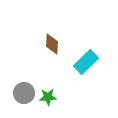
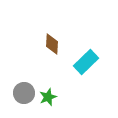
green star: rotated 18 degrees counterclockwise
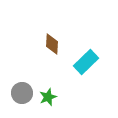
gray circle: moved 2 px left
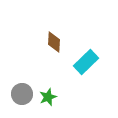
brown diamond: moved 2 px right, 2 px up
gray circle: moved 1 px down
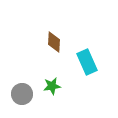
cyan rectangle: moved 1 px right; rotated 70 degrees counterclockwise
green star: moved 4 px right, 11 px up; rotated 12 degrees clockwise
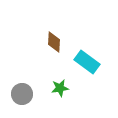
cyan rectangle: rotated 30 degrees counterclockwise
green star: moved 8 px right, 2 px down
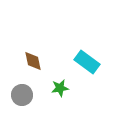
brown diamond: moved 21 px left, 19 px down; rotated 15 degrees counterclockwise
gray circle: moved 1 px down
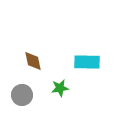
cyan rectangle: rotated 35 degrees counterclockwise
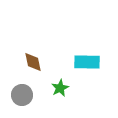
brown diamond: moved 1 px down
green star: rotated 18 degrees counterclockwise
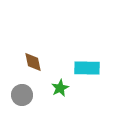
cyan rectangle: moved 6 px down
